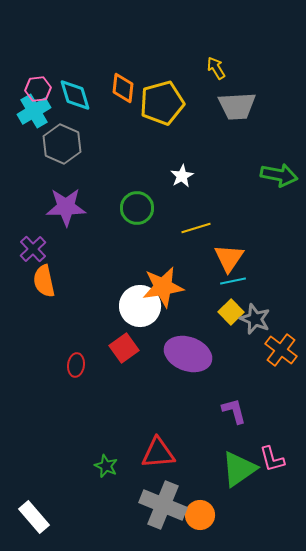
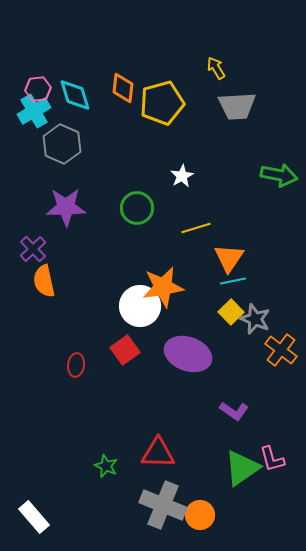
red square: moved 1 px right, 2 px down
purple L-shape: rotated 140 degrees clockwise
red triangle: rotated 6 degrees clockwise
green triangle: moved 3 px right, 1 px up
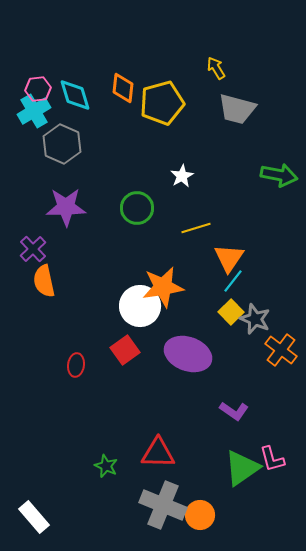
gray trapezoid: moved 3 px down; rotated 18 degrees clockwise
cyan line: rotated 40 degrees counterclockwise
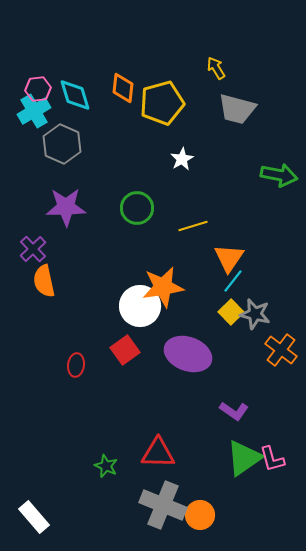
white star: moved 17 px up
yellow line: moved 3 px left, 2 px up
gray star: moved 5 px up; rotated 8 degrees counterclockwise
green triangle: moved 2 px right, 10 px up
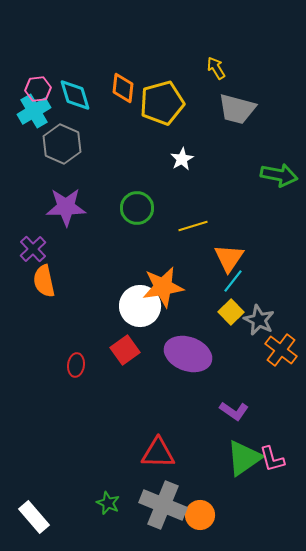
gray star: moved 4 px right, 6 px down; rotated 12 degrees clockwise
green star: moved 2 px right, 37 px down
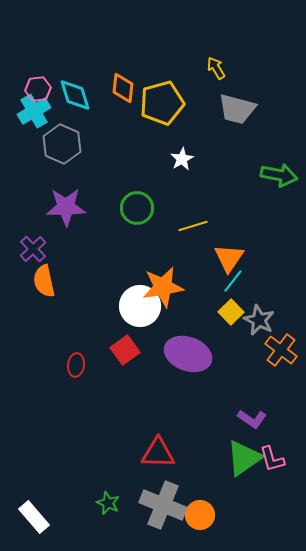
purple L-shape: moved 18 px right, 8 px down
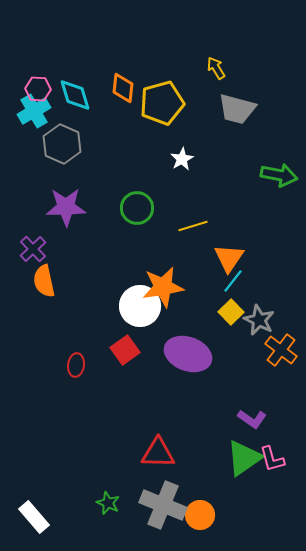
pink hexagon: rotated 10 degrees clockwise
